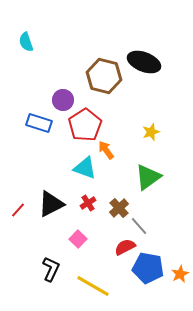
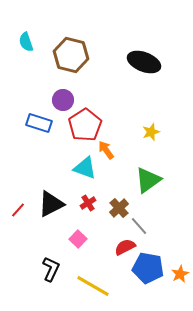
brown hexagon: moved 33 px left, 21 px up
green triangle: moved 3 px down
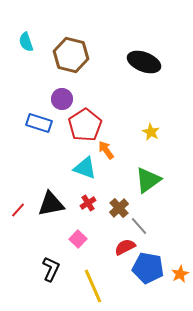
purple circle: moved 1 px left, 1 px up
yellow star: rotated 24 degrees counterclockwise
black triangle: rotated 16 degrees clockwise
yellow line: rotated 36 degrees clockwise
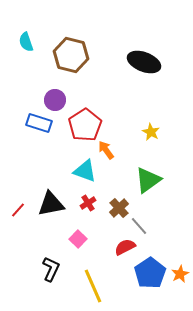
purple circle: moved 7 px left, 1 px down
cyan triangle: moved 3 px down
blue pentagon: moved 2 px right, 5 px down; rotated 28 degrees clockwise
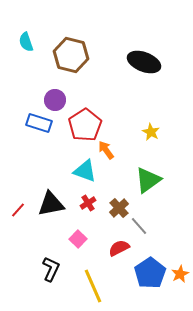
red semicircle: moved 6 px left, 1 px down
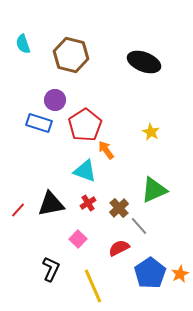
cyan semicircle: moved 3 px left, 2 px down
green triangle: moved 6 px right, 10 px down; rotated 12 degrees clockwise
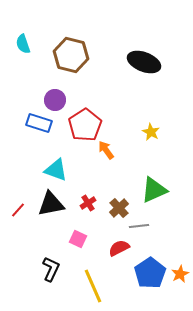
cyan triangle: moved 29 px left, 1 px up
gray line: rotated 54 degrees counterclockwise
pink square: rotated 18 degrees counterclockwise
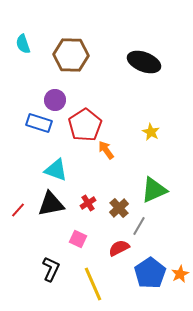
brown hexagon: rotated 12 degrees counterclockwise
gray line: rotated 54 degrees counterclockwise
yellow line: moved 2 px up
